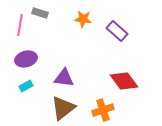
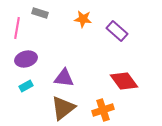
pink line: moved 3 px left, 3 px down
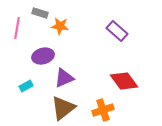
orange star: moved 23 px left, 7 px down
purple ellipse: moved 17 px right, 3 px up
purple triangle: rotated 30 degrees counterclockwise
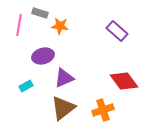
pink line: moved 2 px right, 3 px up
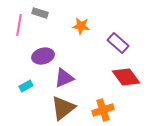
orange star: moved 21 px right
purple rectangle: moved 1 px right, 12 px down
red diamond: moved 2 px right, 4 px up
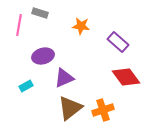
purple rectangle: moved 1 px up
brown triangle: moved 7 px right
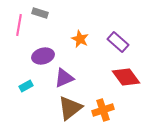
orange star: moved 1 px left, 13 px down; rotated 18 degrees clockwise
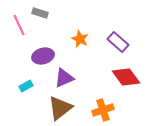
pink line: rotated 35 degrees counterclockwise
brown triangle: moved 10 px left
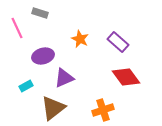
pink line: moved 2 px left, 3 px down
brown triangle: moved 7 px left
